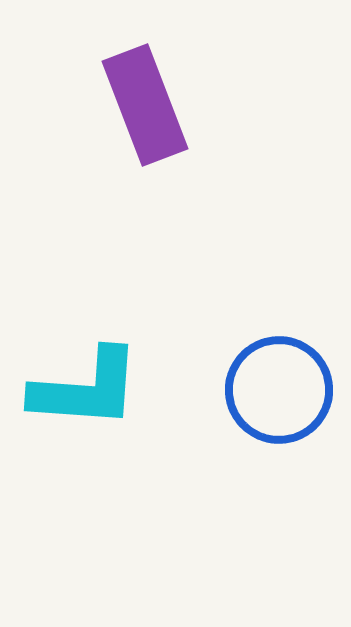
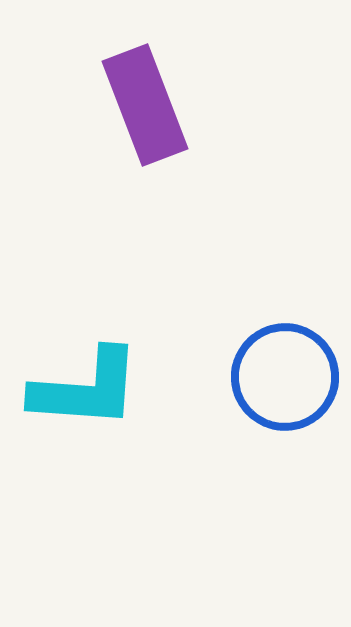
blue circle: moved 6 px right, 13 px up
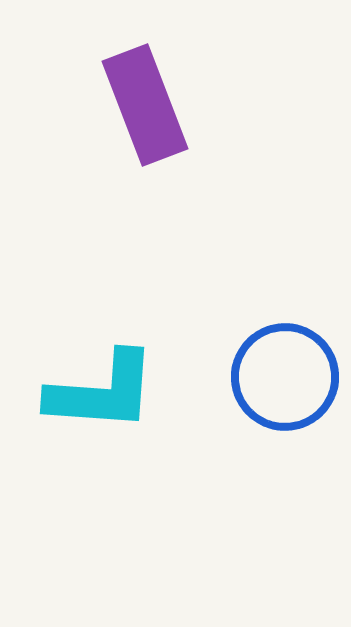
cyan L-shape: moved 16 px right, 3 px down
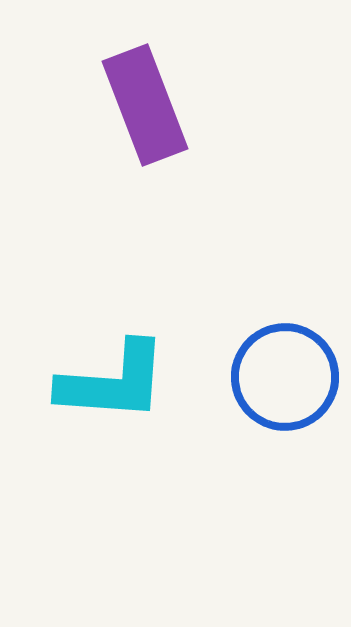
cyan L-shape: moved 11 px right, 10 px up
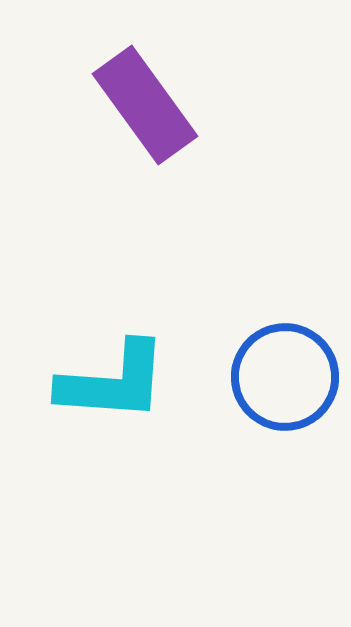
purple rectangle: rotated 15 degrees counterclockwise
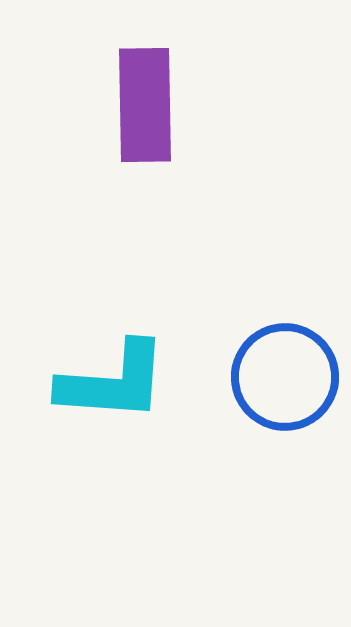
purple rectangle: rotated 35 degrees clockwise
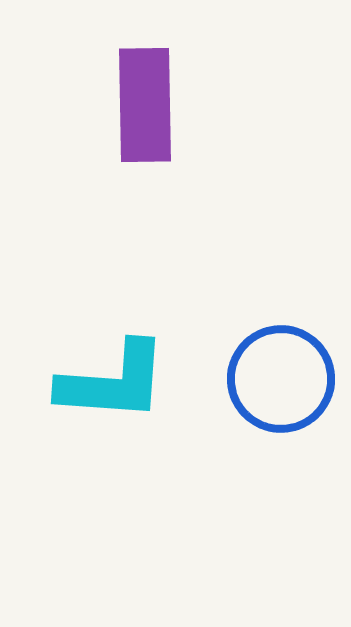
blue circle: moved 4 px left, 2 px down
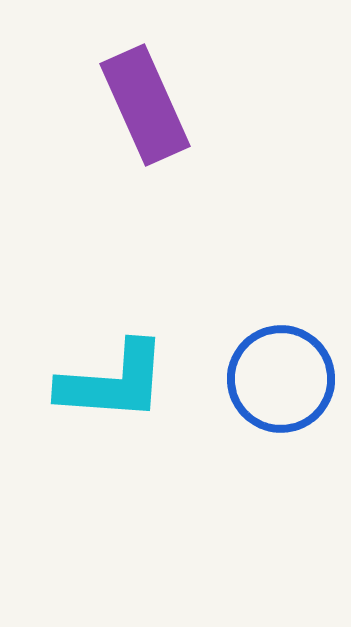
purple rectangle: rotated 23 degrees counterclockwise
